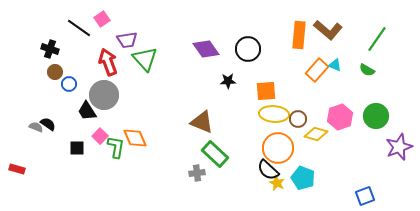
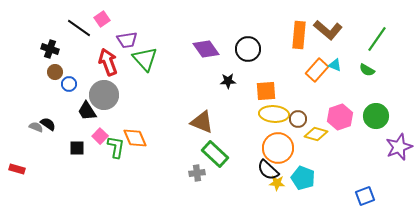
yellow star at (277, 183): rotated 21 degrees counterclockwise
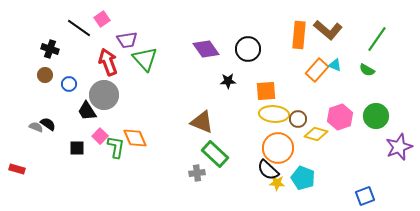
brown circle at (55, 72): moved 10 px left, 3 px down
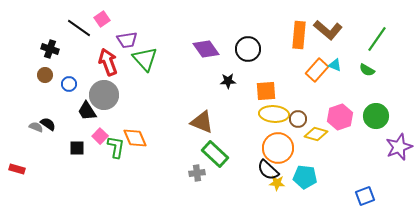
cyan pentagon at (303, 178): moved 2 px right, 1 px up; rotated 15 degrees counterclockwise
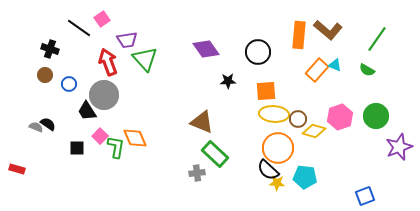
black circle at (248, 49): moved 10 px right, 3 px down
yellow diamond at (316, 134): moved 2 px left, 3 px up
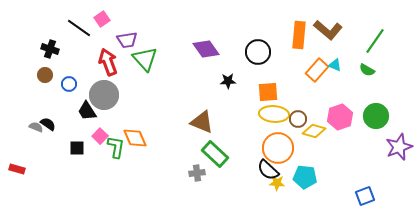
green line at (377, 39): moved 2 px left, 2 px down
orange square at (266, 91): moved 2 px right, 1 px down
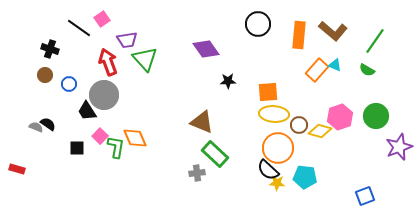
brown L-shape at (328, 30): moved 5 px right, 1 px down
black circle at (258, 52): moved 28 px up
brown circle at (298, 119): moved 1 px right, 6 px down
yellow diamond at (314, 131): moved 6 px right
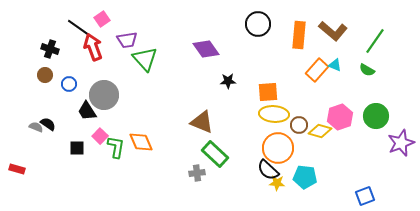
red arrow at (108, 62): moved 15 px left, 15 px up
orange diamond at (135, 138): moved 6 px right, 4 px down
purple star at (399, 147): moved 2 px right, 4 px up
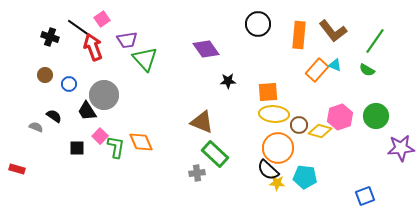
brown L-shape at (333, 31): rotated 12 degrees clockwise
black cross at (50, 49): moved 12 px up
black semicircle at (48, 124): moved 6 px right, 8 px up
purple star at (401, 143): moved 5 px down; rotated 16 degrees clockwise
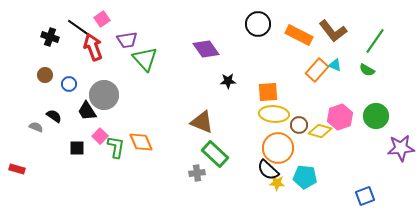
orange rectangle at (299, 35): rotated 68 degrees counterclockwise
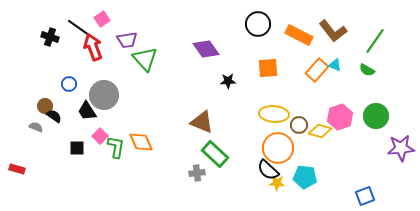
brown circle at (45, 75): moved 31 px down
orange square at (268, 92): moved 24 px up
